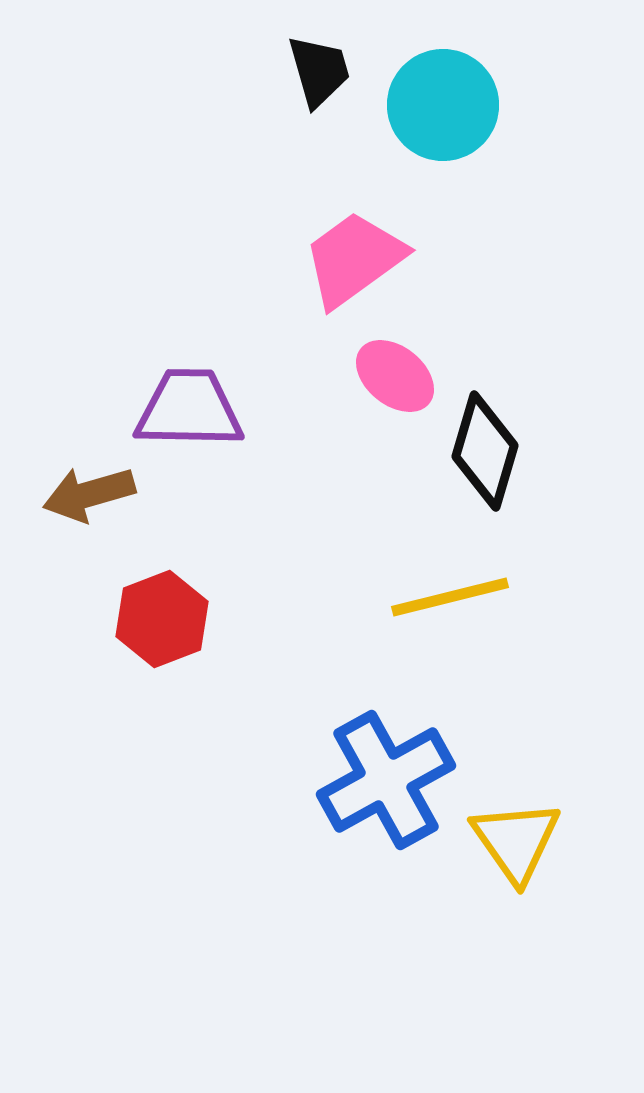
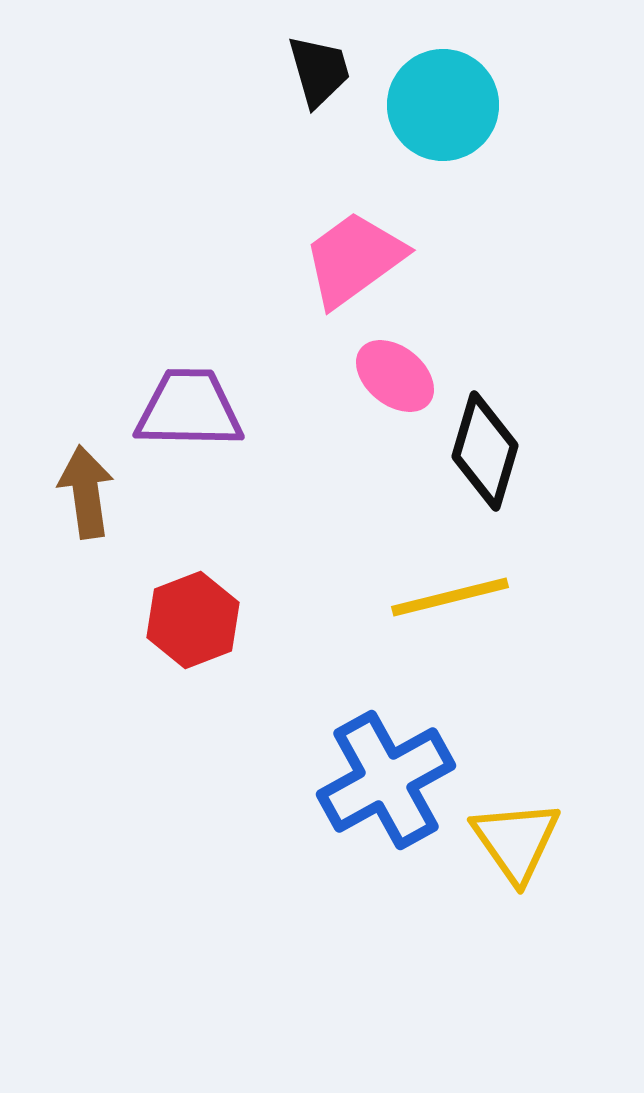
brown arrow: moved 3 px left, 2 px up; rotated 98 degrees clockwise
red hexagon: moved 31 px right, 1 px down
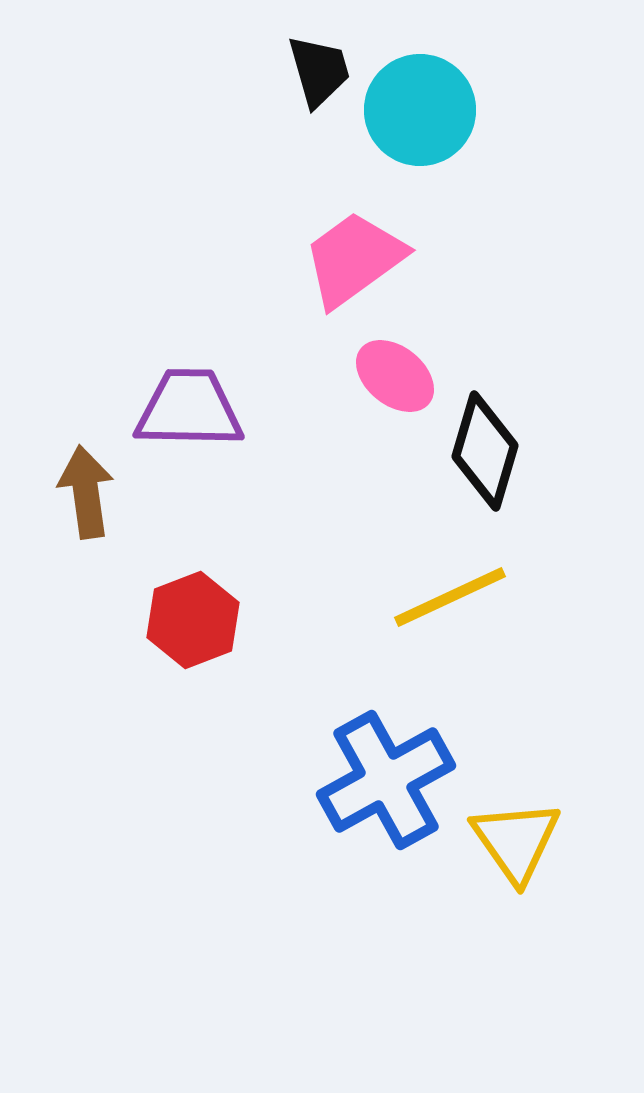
cyan circle: moved 23 px left, 5 px down
yellow line: rotated 11 degrees counterclockwise
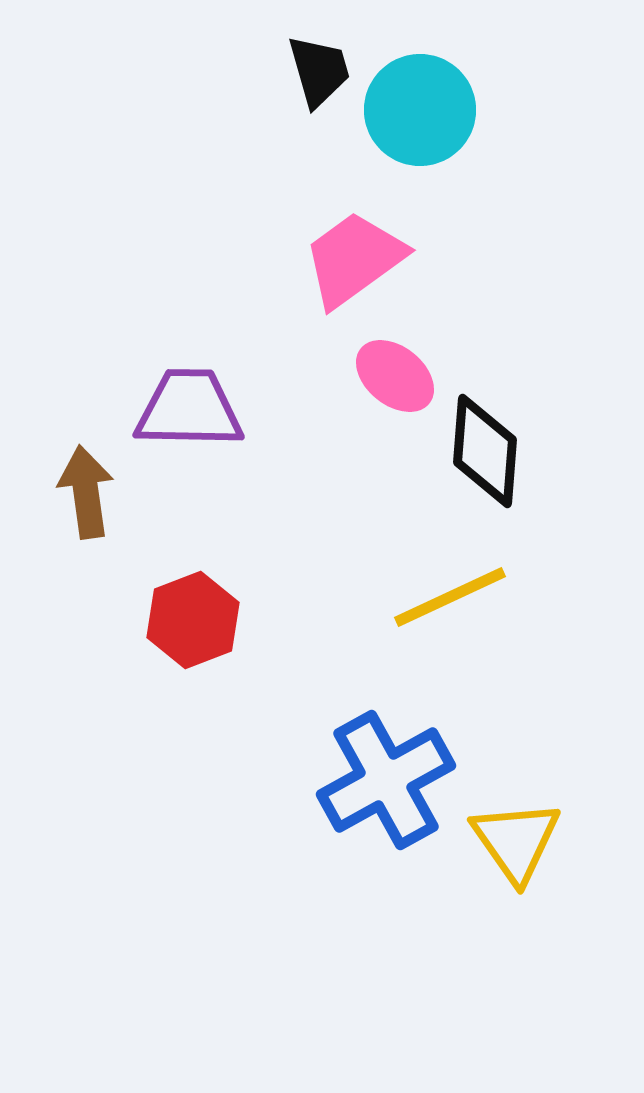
black diamond: rotated 12 degrees counterclockwise
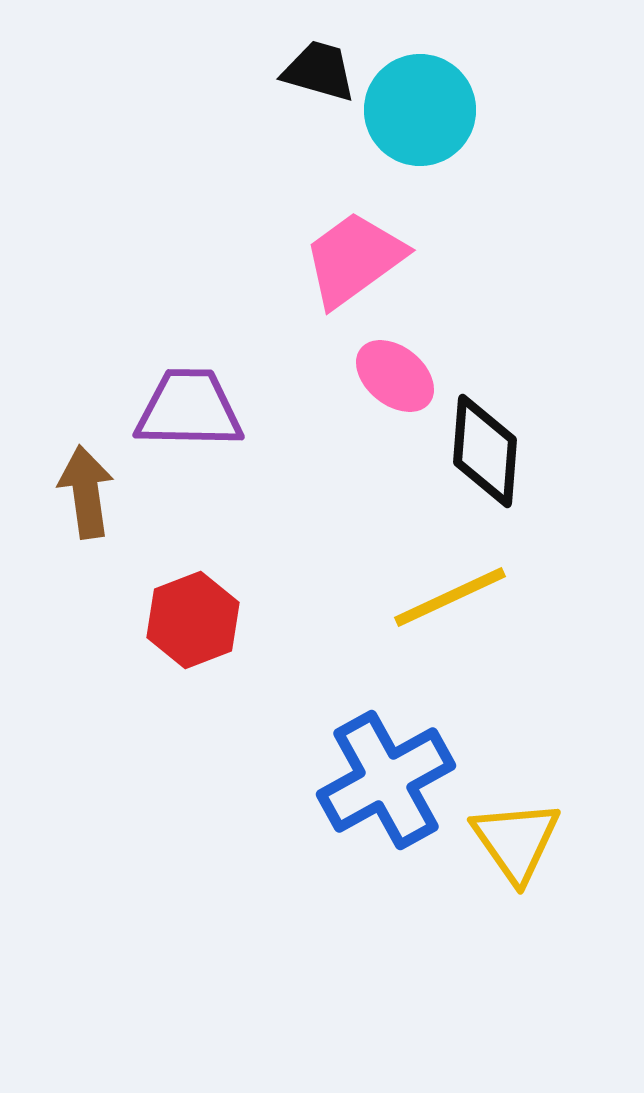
black trapezoid: rotated 58 degrees counterclockwise
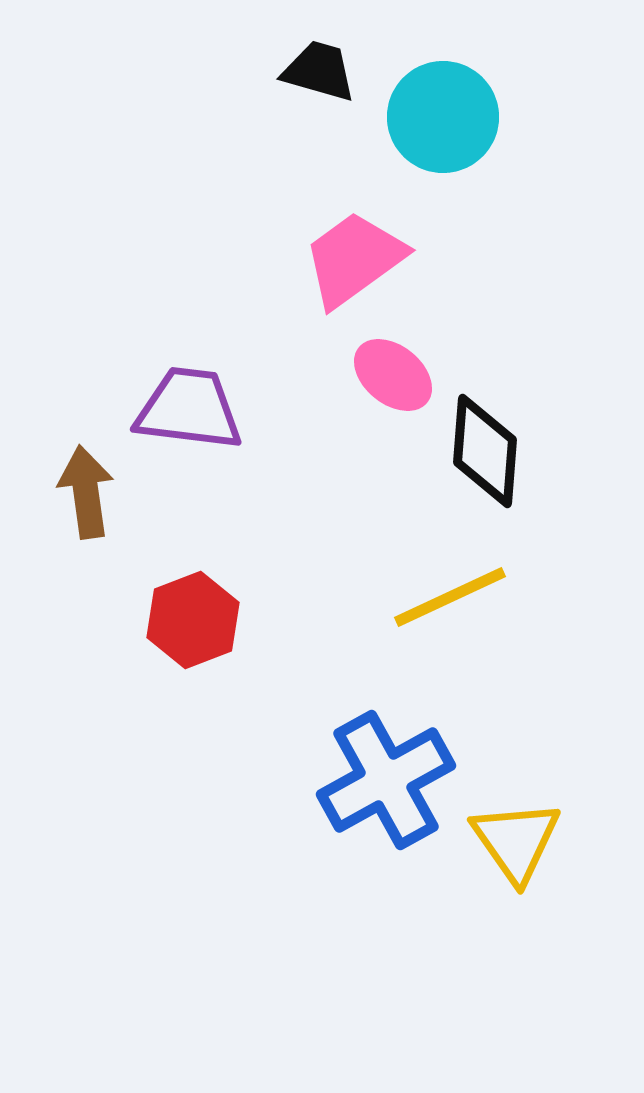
cyan circle: moved 23 px right, 7 px down
pink ellipse: moved 2 px left, 1 px up
purple trapezoid: rotated 6 degrees clockwise
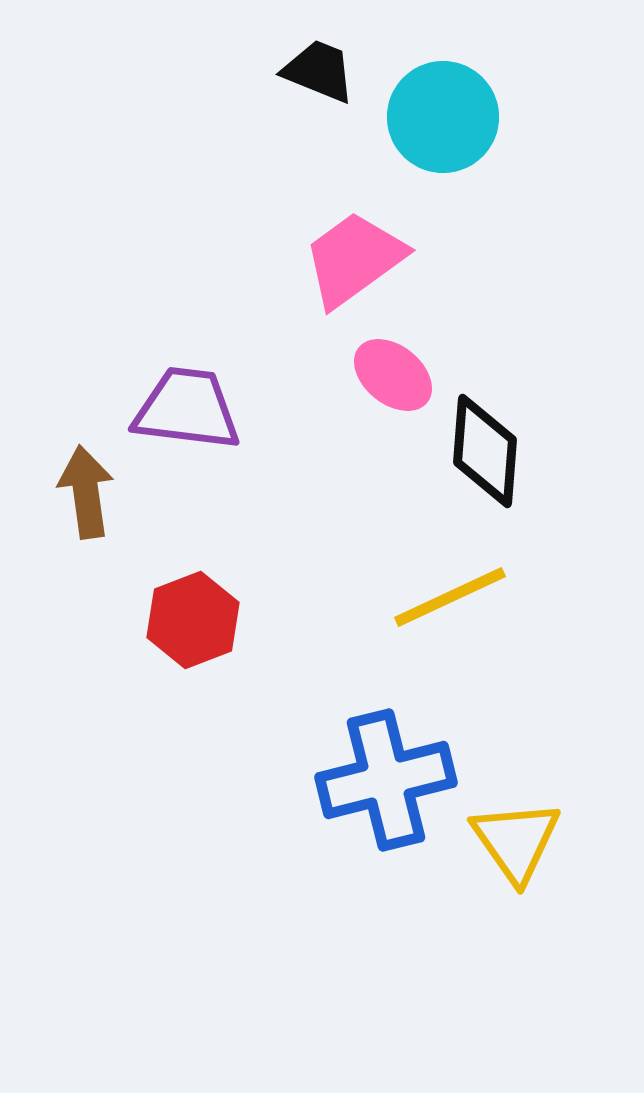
black trapezoid: rotated 6 degrees clockwise
purple trapezoid: moved 2 px left
blue cross: rotated 15 degrees clockwise
